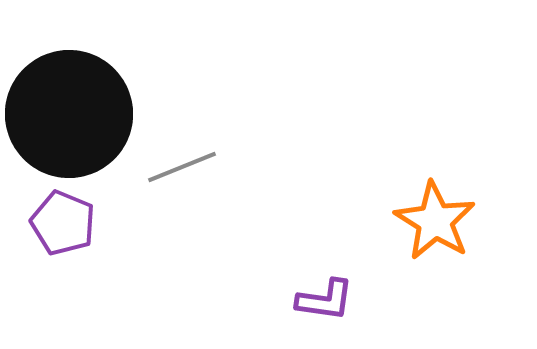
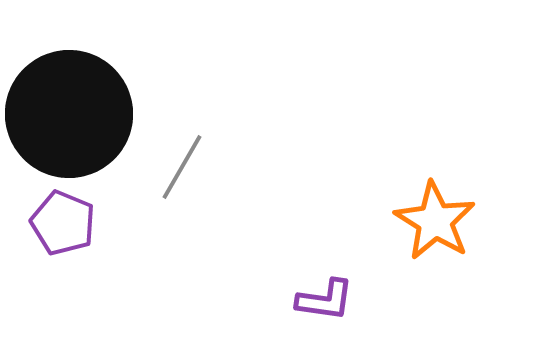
gray line: rotated 38 degrees counterclockwise
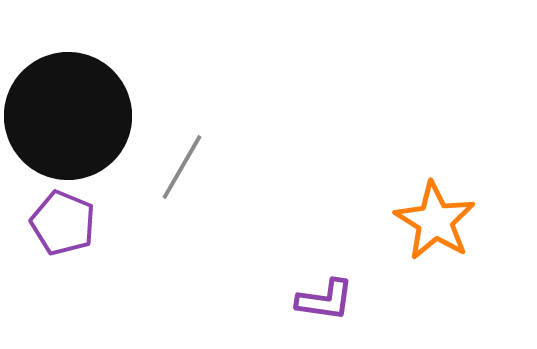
black circle: moved 1 px left, 2 px down
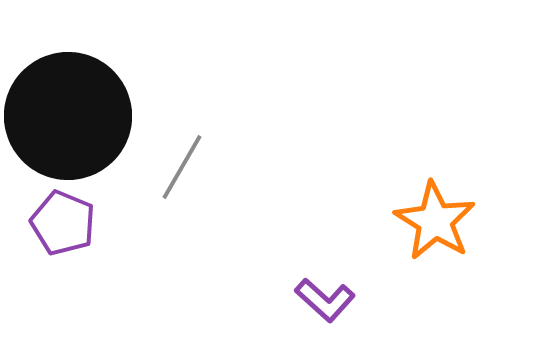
purple L-shape: rotated 34 degrees clockwise
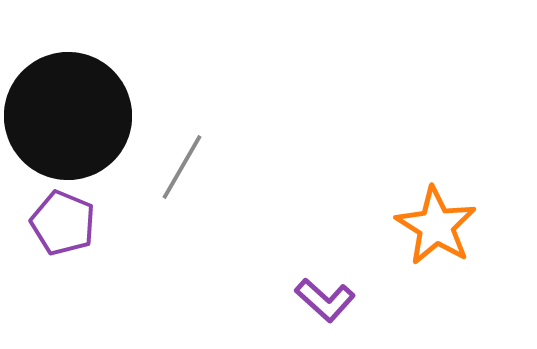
orange star: moved 1 px right, 5 px down
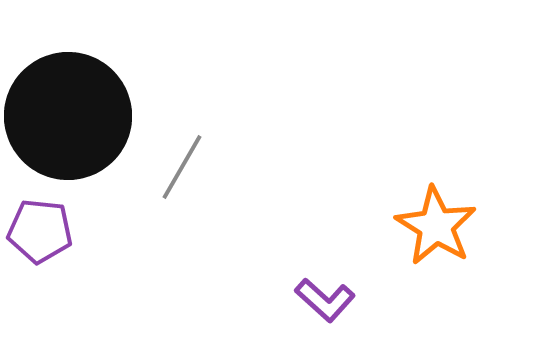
purple pentagon: moved 23 px left, 8 px down; rotated 16 degrees counterclockwise
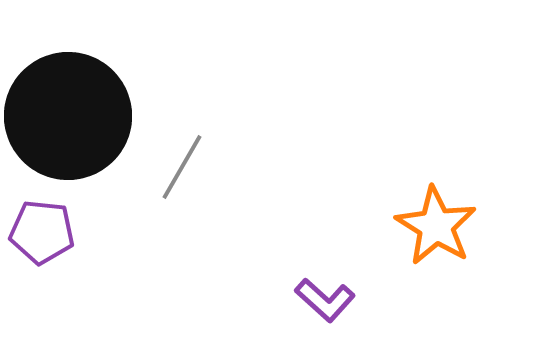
purple pentagon: moved 2 px right, 1 px down
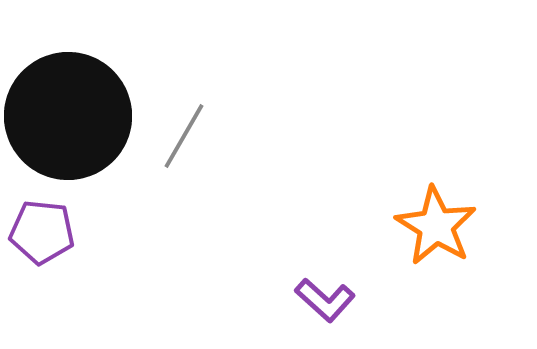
gray line: moved 2 px right, 31 px up
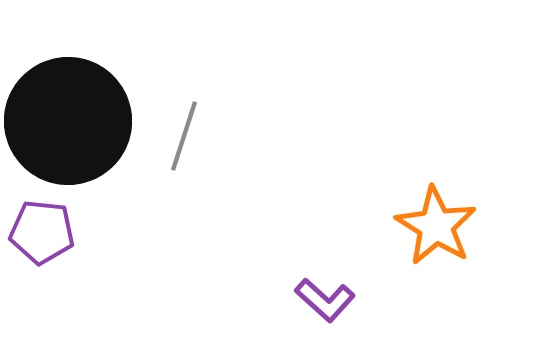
black circle: moved 5 px down
gray line: rotated 12 degrees counterclockwise
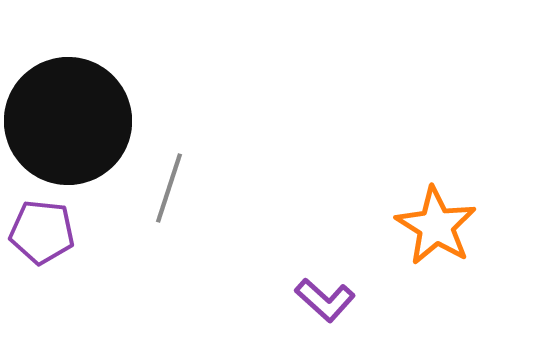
gray line: moved 15 px left, 52 px down
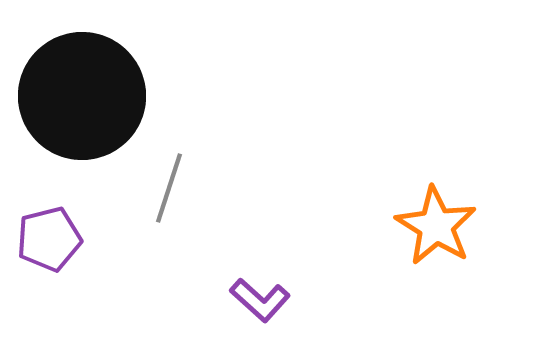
black circle: moved 14 px right, 25 px up
purple pentagon: moved 7 px right, 7 px down; rotated 20 degrees counterclockwise
purple L-shape: moved 65 px left
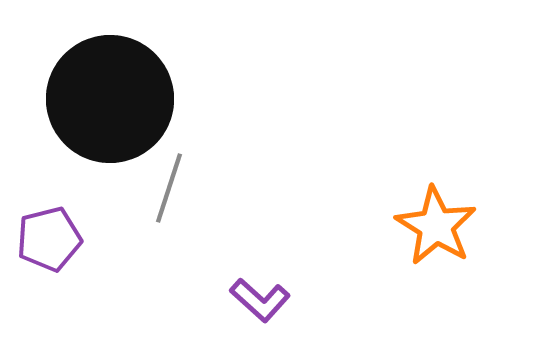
black circle: moved 28 px right, 3 px down
